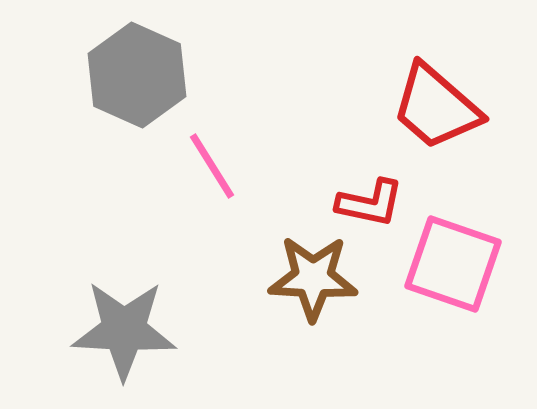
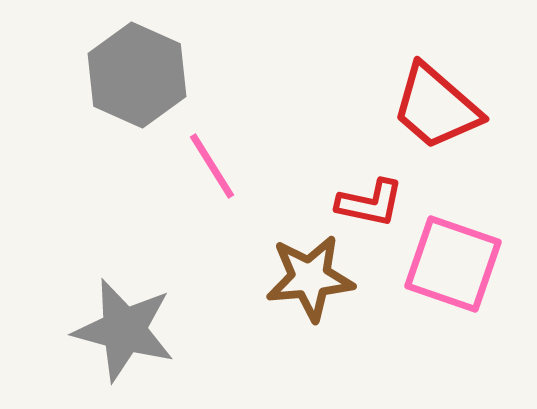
brown star: moved 3 px left; rotated 8 degrees counterclockwise
gray star: rotated 12 degrees clockwise
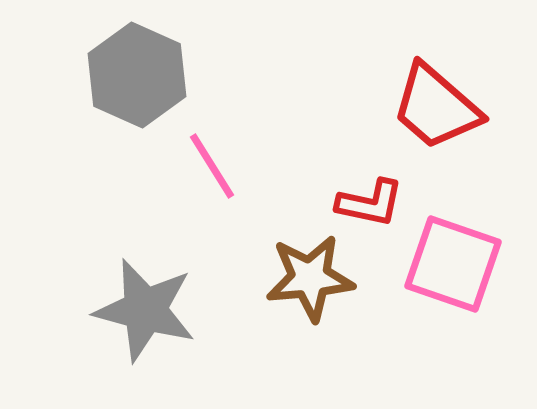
gray star: moved 21 px right, 20 px up
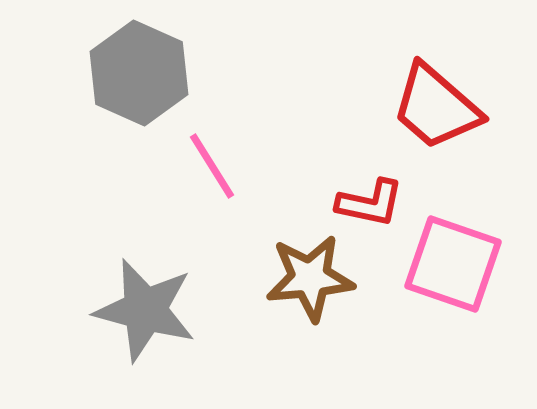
gray hexagon: moved 2 px right, 2 px up
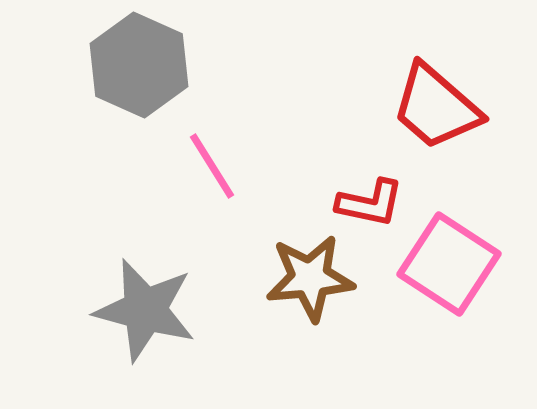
gray hexagon: moved 8 px up
pink square: moved 4 px left; rotated 14 degrees clockwise
